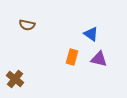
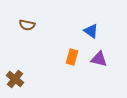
blue triangle: moved 3 px up
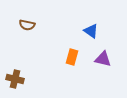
purple triangle: moved 4 px right
brown cross: rotated 24 degrees counterclockwise
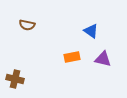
orange rectangle: rotated 63 degrees clockwise
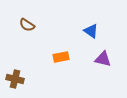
brown semicircle: rotated 21 degrees clockwise
orange rectangle: moved 11 px left
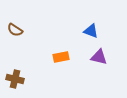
brown semicircle: moved 12 px left, 5 px down
blue triangle: rotated 14 degrees counterclockwise
purple triangle: moved 4 px left, 2 px up
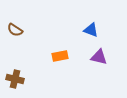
blue triangle: moved 1 px up
orange rectangle: moved 1 px left, 1 px up
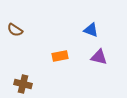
brown cross: moved 8 px right, 5 px down
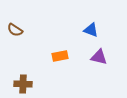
brown cross: rotated 12 degrees counterclockwise
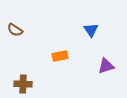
blue triangle: rotated 35 degrees clockwise
purple triangle: moved 7 px right, 9 px down; rotated 30 degrees counterclockwise
